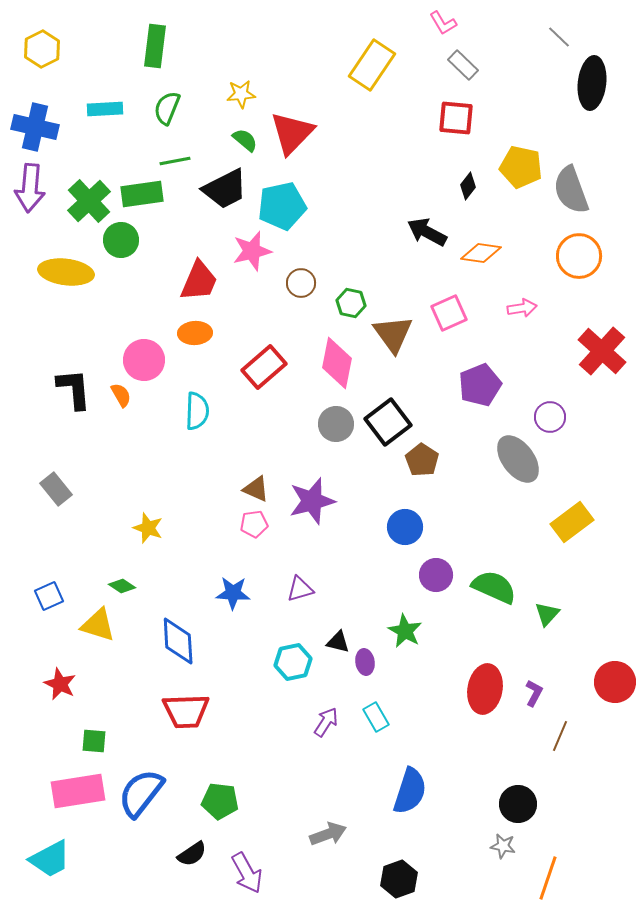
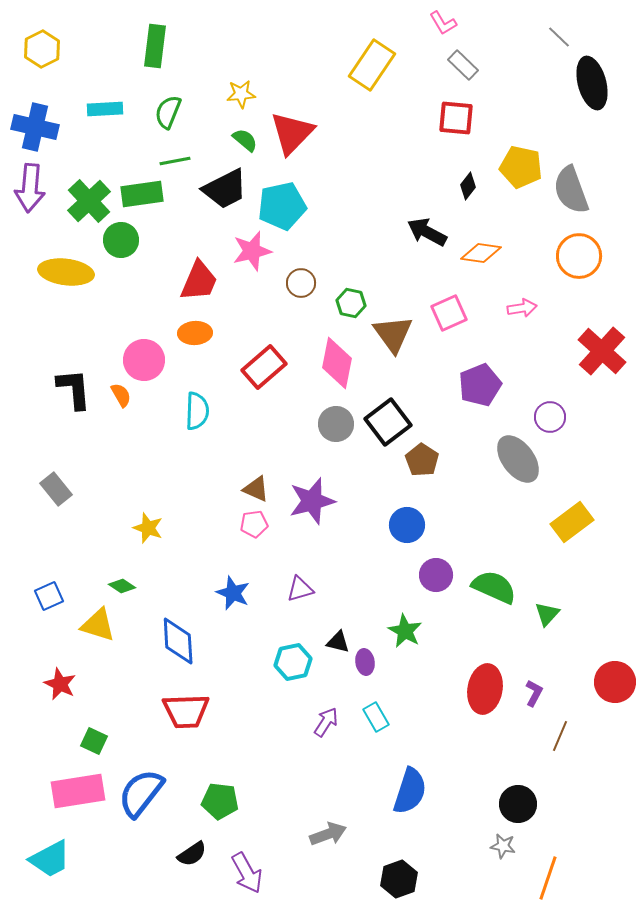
black ellipse at (592, 83): rotated 21 degrees counterclockwise
green semicircle at (167, 108): moved 1 px right, 4 px down
blue circle at (405, 527): moved 2 px right, 2 px up
blue star at (233, 593): rotated 20 degrees clockwise
green square at (94, 741): rotated 20 degrees clockwise
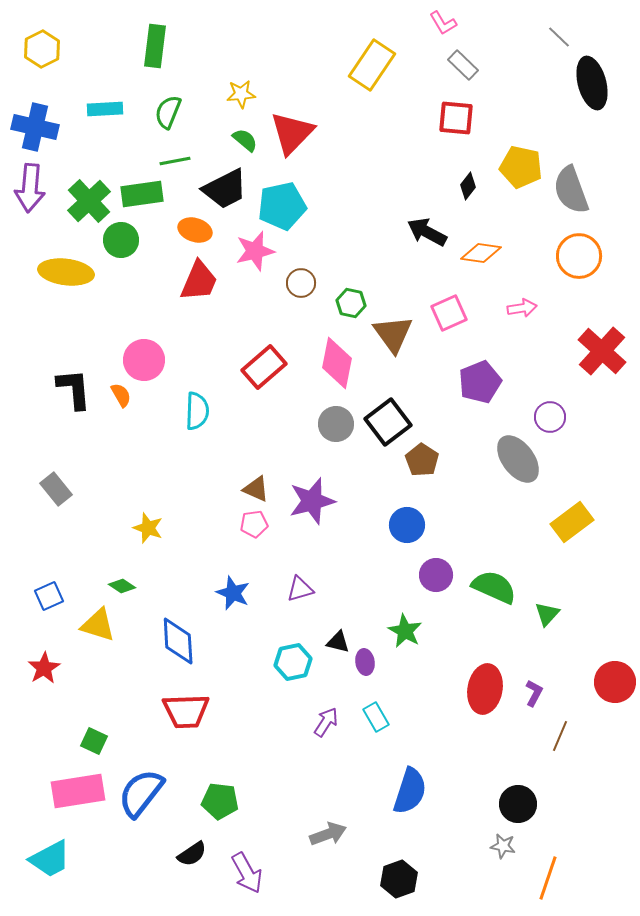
pink star at (252, 251): moved 3 px right
orange ellipse at (195, 333): moved 103 px up; rotated 20 degrees clockwise
purple pentagon at (480, 385): moved 3 px up
red star at (60, 684): moved 16 px left, 16 px up; rotated 16 degrees clockwise
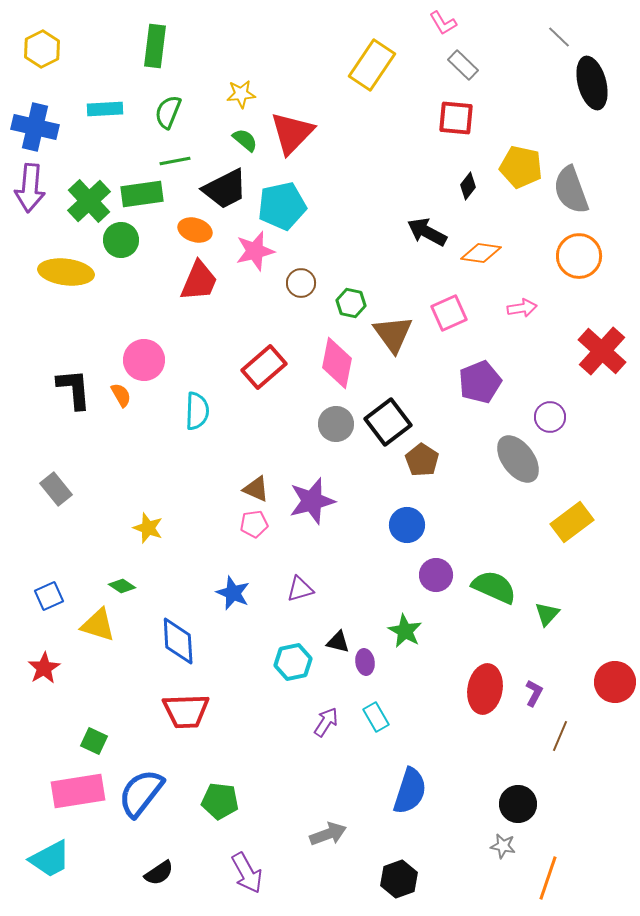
black semicircle at (192, 854): moved 33 px left, 19 px down
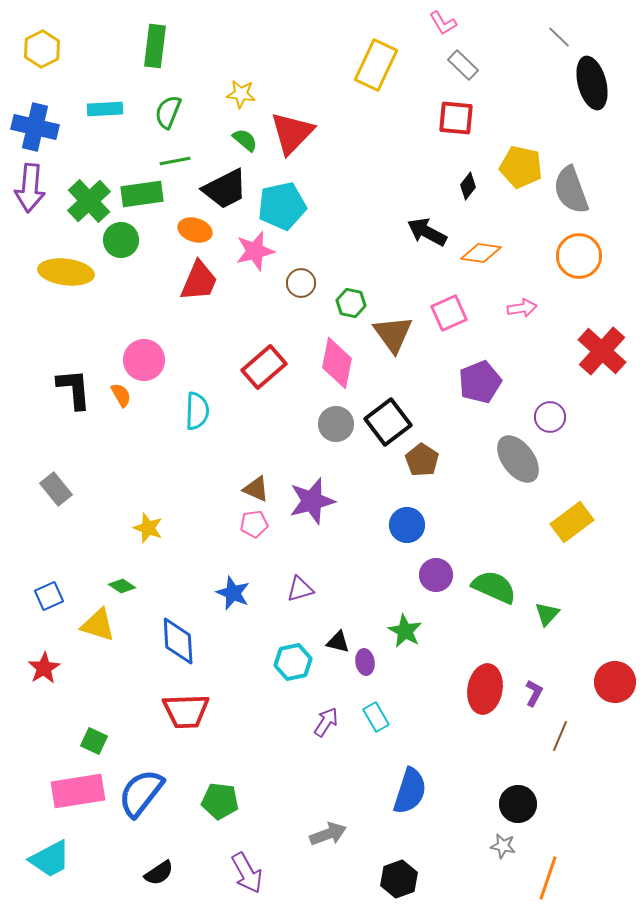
yellow rectangle at (372, 65): moved 4 px right; rotated 9 degrees counterclockwise
yellow star at (241, 94): rotated 12 degrees clockwise
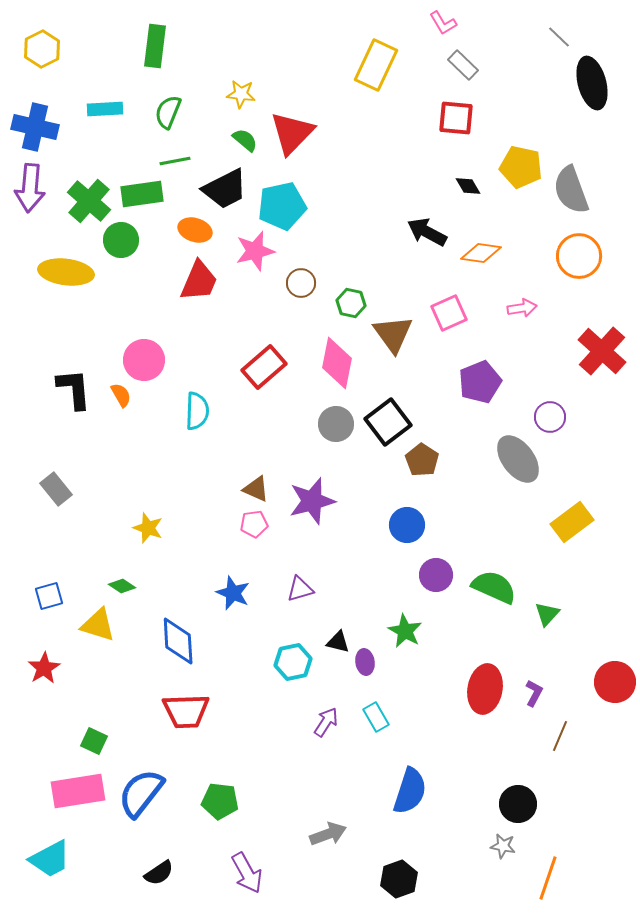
black diamond at (468, 186): rotated 68 degrees counterclockwise
green cross at (89, 201): rotated 6 degrees counterclockwise
blue square at (49, 596): rotated 8 degrees clockwise
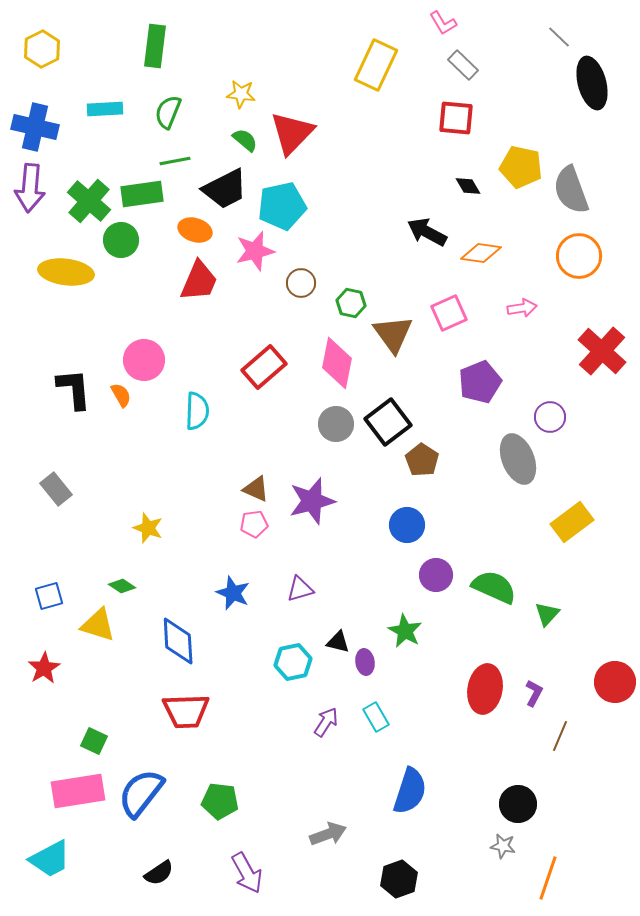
gray ellipse at (518, 459): rotated 15 degrees clockwise
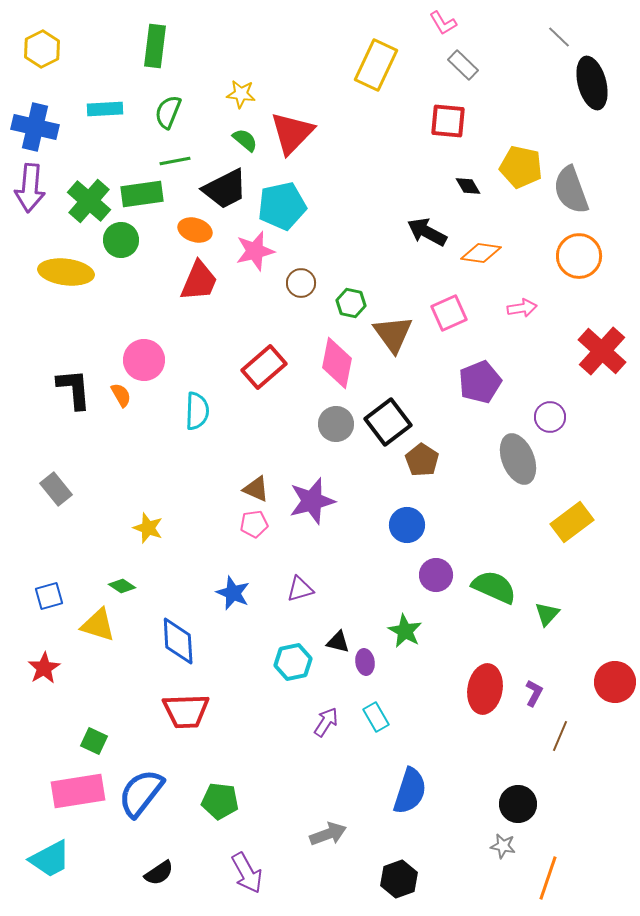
red square at (456, 118): moved 8 px left, 3 px down
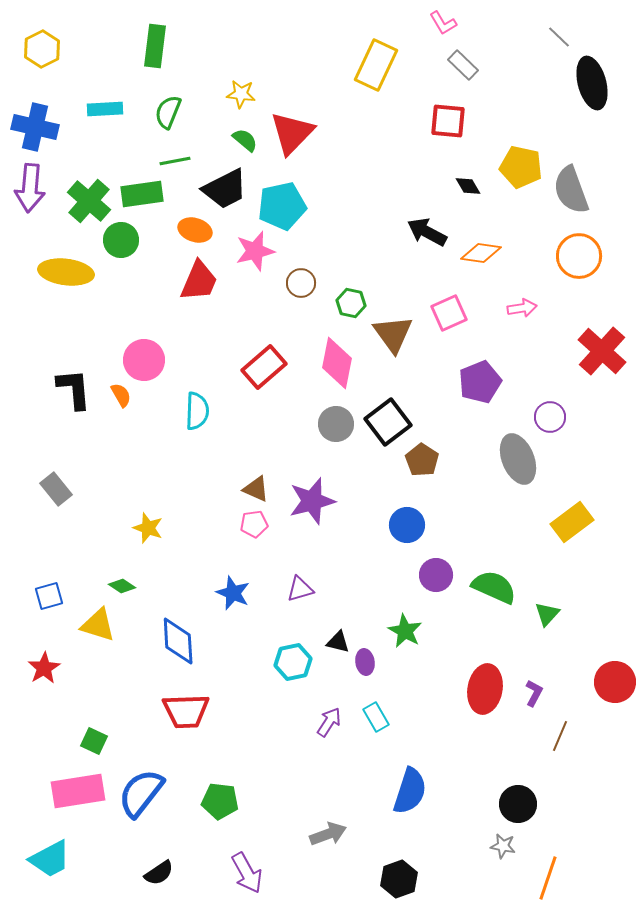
purple arrow at (326, 722): moved 3 px right
